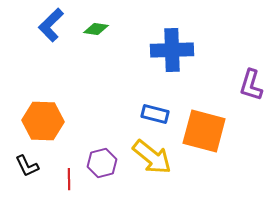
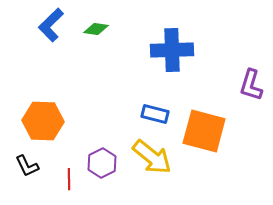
purple hexagon: rotated 12 degrees counterclockwise
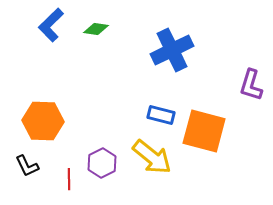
blue cross: rotated 24 degrees counterclockwise
blue rectangle: moved 6 px right, 1 px down
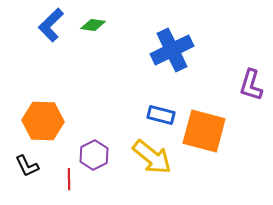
green diamond: moved 3 px left, 4 px up
purple hexagon: moved 8 px left, 8 px up
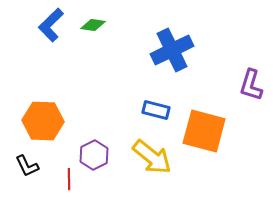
blue rectangle: moved 5 px left, 5 px up
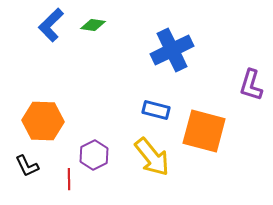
yellow arrow: rotated 12 degrees clockwise
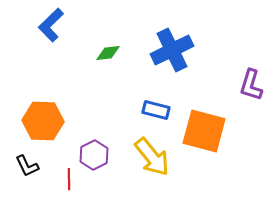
green diamond: moved 15 px right, 28 px down; rotated 15 degrees counterclockwise
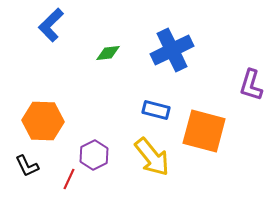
red line: rotated 25 degrees clockwise
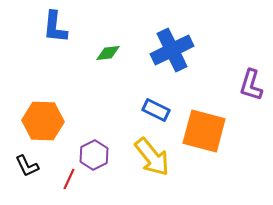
blue L-shape: moved 4 px right, 2 px down; rotated 40 degrees counterclockwise
blue rectangle: rotated 12 degrees clockwise
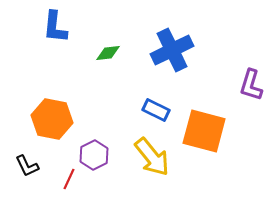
orange hexagon: moved 9 px right, 2 px up; rotated 9 degrees clockwise
